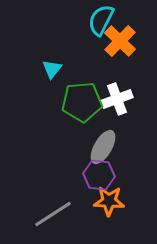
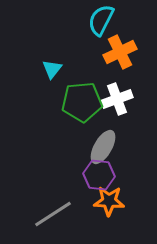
orange cross: moved 11 px down; rotated 20 degrees clockwise
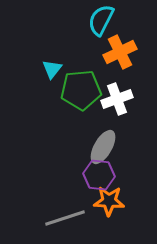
green pentagon: moved 1 px left, 12 px up
gray line: moved 12 px right, 4 px down; rotated 15 degrees clockwise
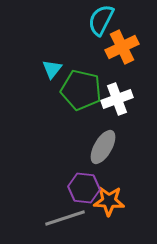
orange cross: moved 2 px right, 5 px up
green pentagon: rotated 18 degrees clockwise
purple hexagon: moved 15 px left, 13 px down
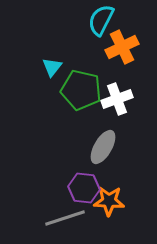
cyan triangle: moved 2 px up
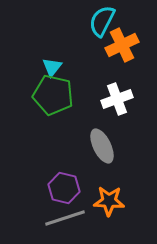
cyan semicircle: moved 1 px right, 1 px down
orange cross: moved 2 px up
green pentagon: moved 28 px left, 5 px down
gray ellipse: moved 1 px left, 1 px up; rotated 56 degrees counterclockwise
purple hexagon: moved 20 px left; rotated 8 degrees clockwise
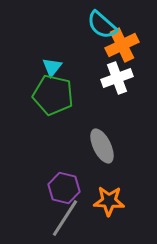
cyan semicircle: moved 4 px down; rotated 76 degrees counterclockwise
white cross: moved 21 px up
gray line: rotated 39 degrees counterclockwise
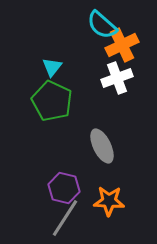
green pentagon: moved 1 px left, 6 px down; rotated 12 degrees clockwise
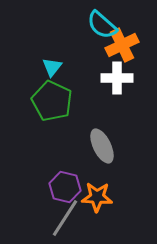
white cross: rotated 20 degrees clockwise
purple hexagon: moved 1 px right, 1 px up
orange star: moved 12 px left, 4 px up
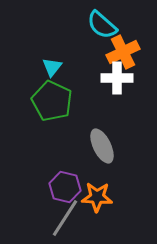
orange cross: moved 1 px right, 7 px down
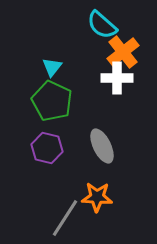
orange cross: rotated 12 degrees counterclockwise
purple hexagon: moved 18 px left, 39 px up
